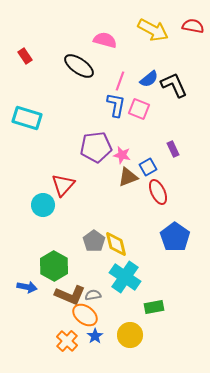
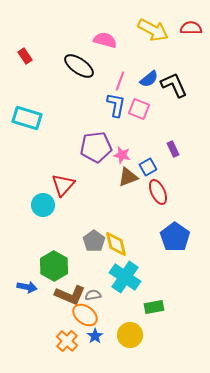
red semicircle: moved 2 px left, 2 px down; rotated 10 degrees counterclockwise
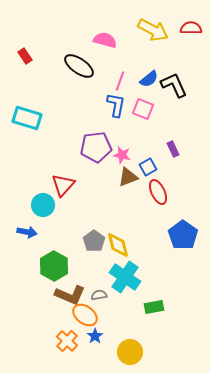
pink square: moved 4 px right
blue pentagon: moved 8 px right, 2 px up
yellow diamond: moved 2 px right, 1 px down
blue arrow: moved 55 px up
gray semicircle: moved 6 px right
yellow circle: moved 17 px down
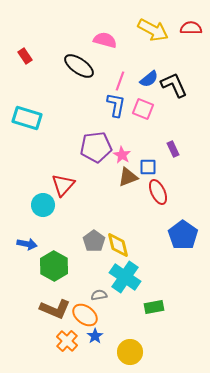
pink star: rotated 18 degrees clockwise
blue square: rotated 30 degrees clockwise
blue arrow: moved 12 px down
brown L-shape: moved 15 px left, 14 px down
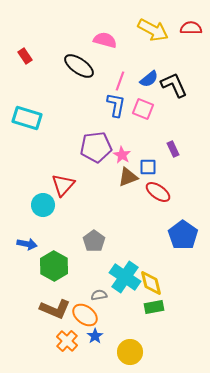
red ellipse: rotated 30 degrees counterclockwise
yellow diamond: moved 33 px right, 38 px down
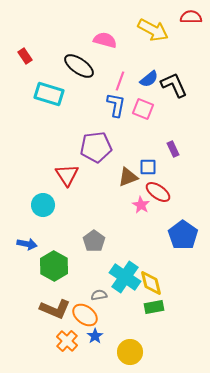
red semicircle: moved 11 px up
cyan rectangle: moved 22 px right, 24 px up
pink star: moved 19 px right, 50 px down
red triangle: moved 4 px right, 10 px up; rotated 15 degrees counterclockwise
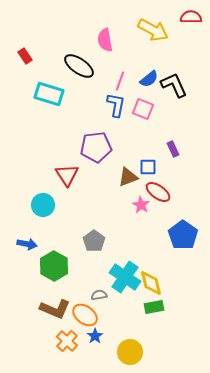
pink semicircle: rotated 115 degrees counterclockwise
